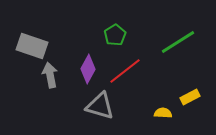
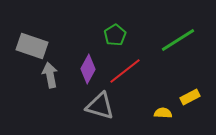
green line: moved 2 px up
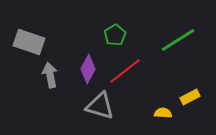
gray rectangle: moved 3 px left, 4 px up
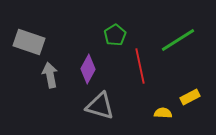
red line: moved 15 px right, 5 px up; rotated 64 degrees counterclockwise
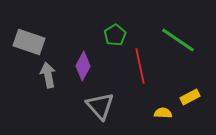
green line: rotated 66 degrees clockwise
purple diamond: moved 5 px left, 3 px up
gray arrow: moved 2 px left
gray triangle: rotated 32 degrees clockwise
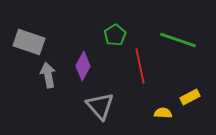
green line: rotated 15 degrees counterclockwise
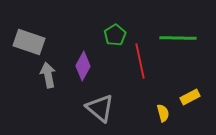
green line: moved 2 px up; rotated 18 degrees counterclockwise
red line: moved 5 px up
gray triangle: moved 2 px down; rotated 8 degrees counterclockwise
yellow semicircle: rotated 72 degrees clockwise
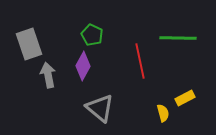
green pentagon: moved 23 px left; rotated 15 degrees counterclockwise
gray rectangle: moved 2 px down; rotated 52 degrees clockwise
yellow rectangle: moved 5 px left, 1 px down
